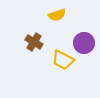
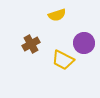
brown cross: moved 3 px left, 2 px down; rotated 30 degrees clockwise
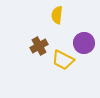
yellow semicircle: rotated 114 degrees clockwise
brown cross: moved 8 px right, 2 px down
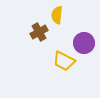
brown cross: moved 14 px up
yellow trapezoid: moved 1 px right, 1 px down
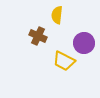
brown cross: moved 1 px left, 4 px down; rotated 36 degrees counterclockwise
